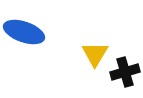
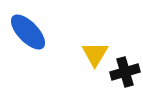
blue ellipse: moved 4 px right; rotated 27 degrees clockwise
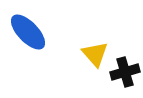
yellow triangle: rotated 12 degrees counterclockwise
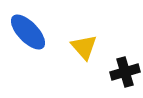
yellow triangle: moved 11 px left, 7 px up
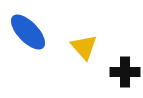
black cross: rotated 16 degrees clockwise
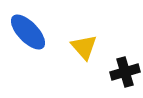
black cross: rotated 16 degrees counterclockwise
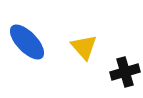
blue ellipse: moved 1 px left, 10 px down
